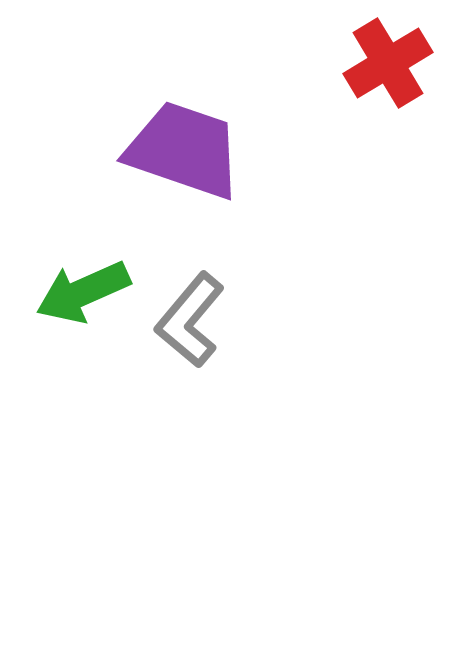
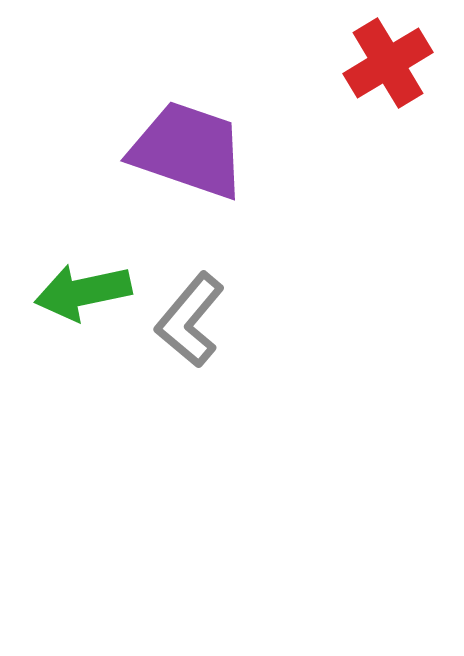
purple trapezoid: moved 4 px right
green arrow: rotated 12 degrees clockwise
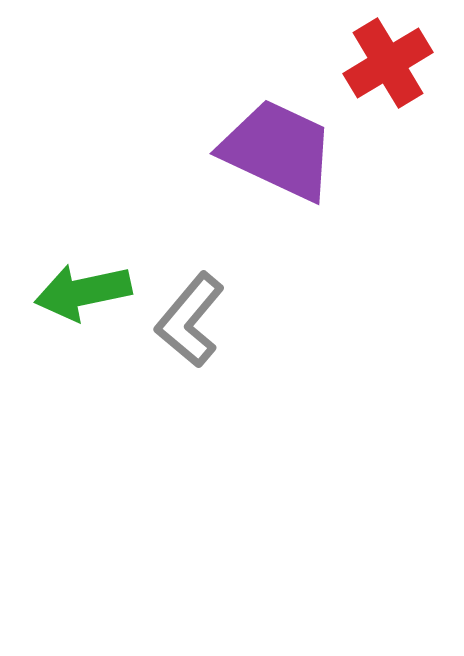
purple trapezoid: moved 90 px right; rotated 6 degrees clockwise
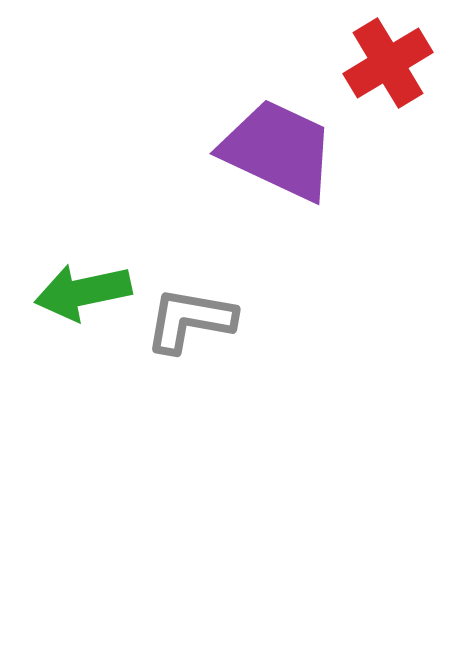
gray L-shape: rotated 60 degrees clockwise
